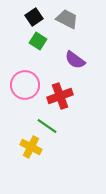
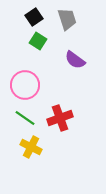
gray trapezoid: rotated 45 degrees clockwise
red cross: moved 22 px down
green line: moved 22 px left, 8 px up
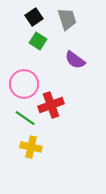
pink circle: moved 1 px left, 1 px up
red cross: moved 9 px left, 13 px up
yellow cross: rotated 15 degrees counterclockwise
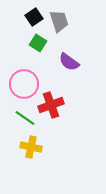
gray trapezoid: moved 8 px left, 2 px down
green square: moved 2 px down
purple semicircle: moved 6 px left, 2 px down
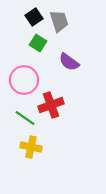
pink circle: moved 4 px up
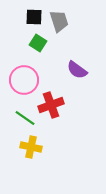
black square: rotated 36 degrees clockwise
purple semicircle: moved 8 px right, 8 px down
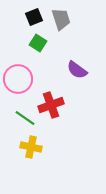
black square: rotated 24 degrees counterclockwise
gray trapezoid: moved 2 px right, 2 px up
pink circle: moved 6 px left, 1 px up
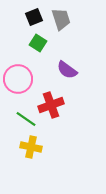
purple semicircle: moved 10 px left
green line: moved 1 px right, 1 px down
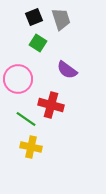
red cross: rotated 35 degrees clockwise
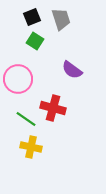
black square: moved 2 px left
green square: moved 3 px left, 2 px up
purple semicircle: moved 5 px right
red cross: moved 2 px right, 3 px down
